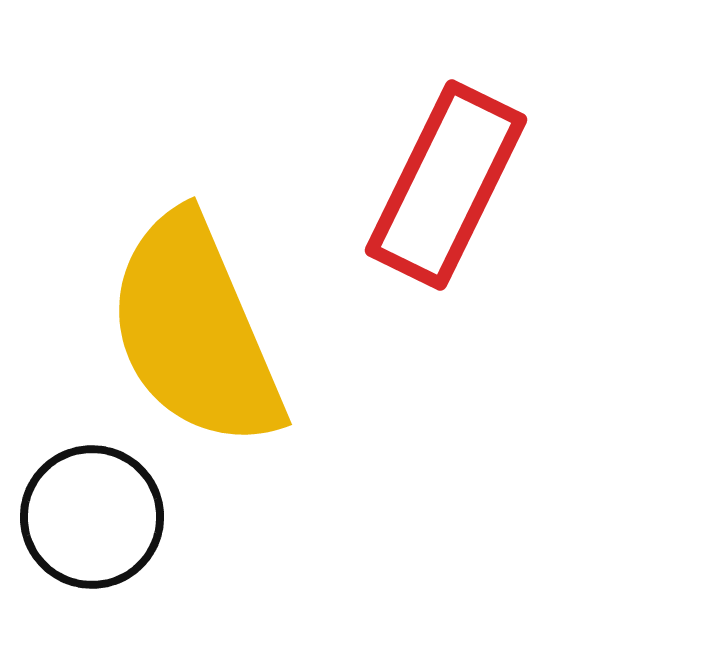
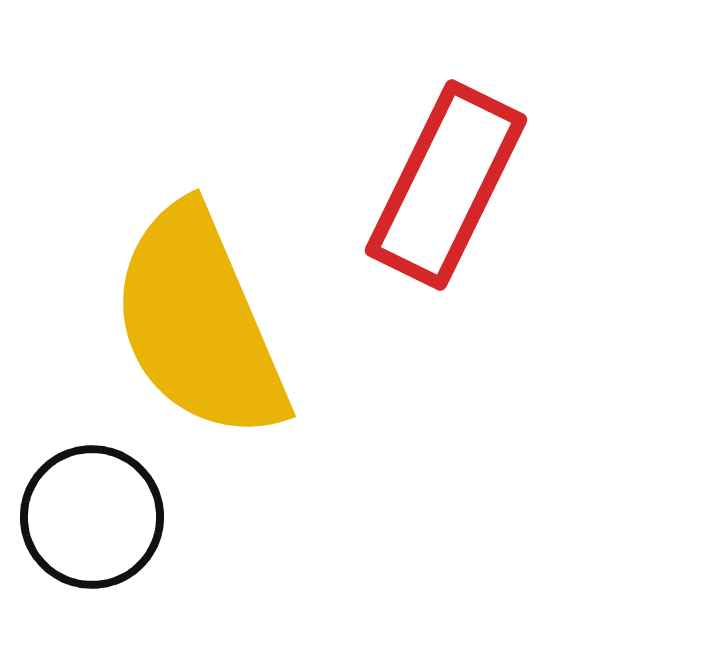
yellow semicircle: moved 4 px right, 8 px up
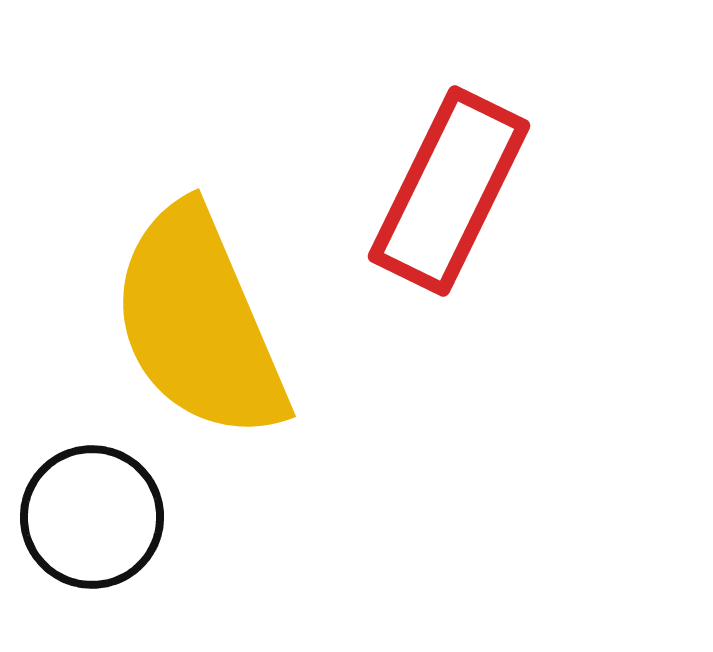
red rectangle: moved 3 px right, 6 px down
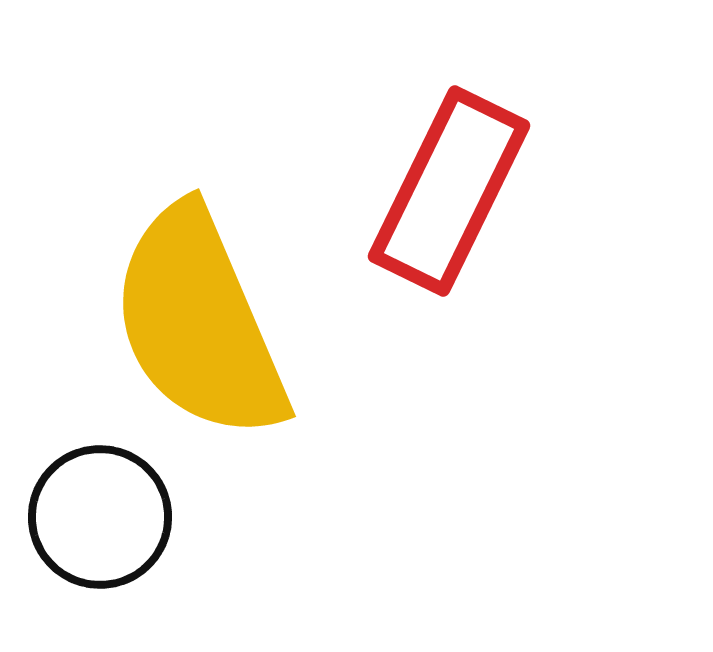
black circle: moved 8 px right
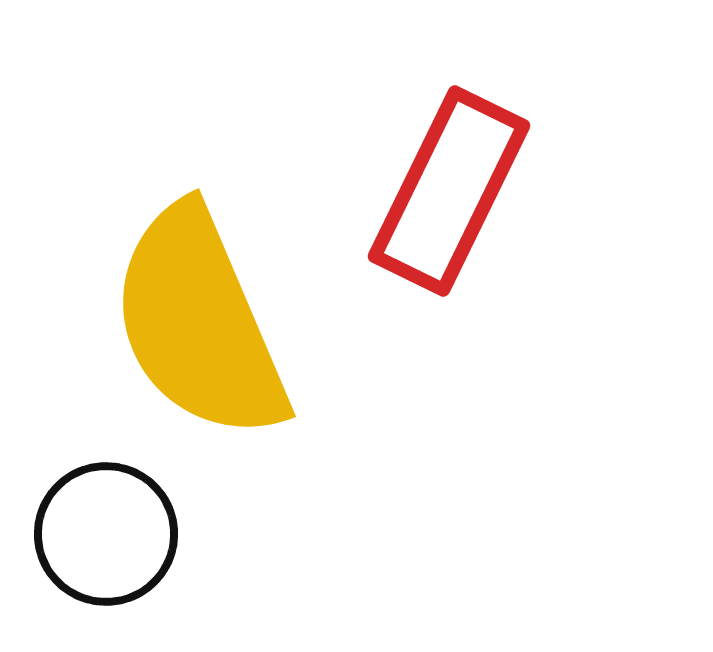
black circle: moved 6 px right, 17 px down
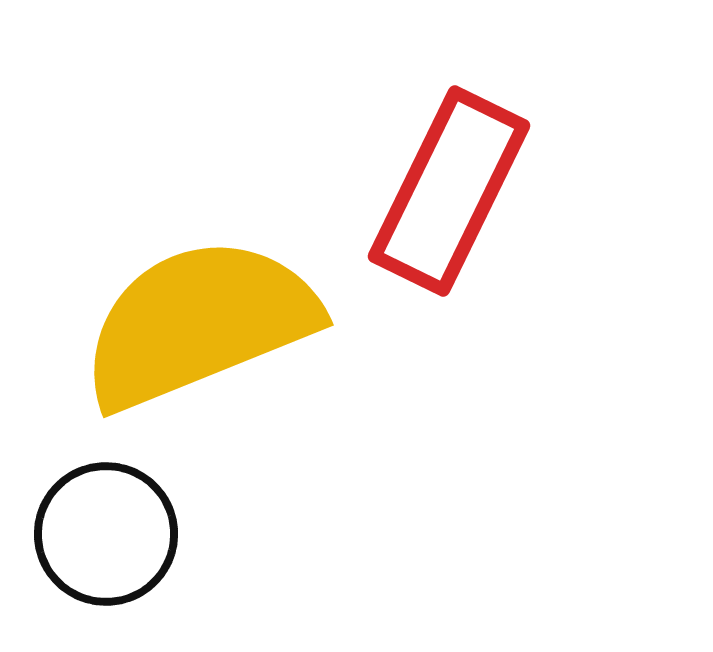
yellow semicircle: rotated 91 degrees clockwise
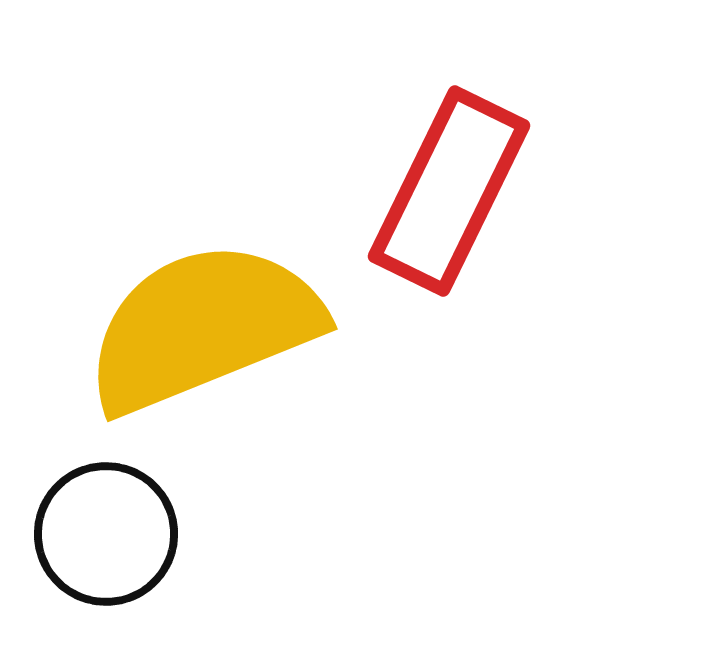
yellow semicircle: moved 4 px right, 4 px down
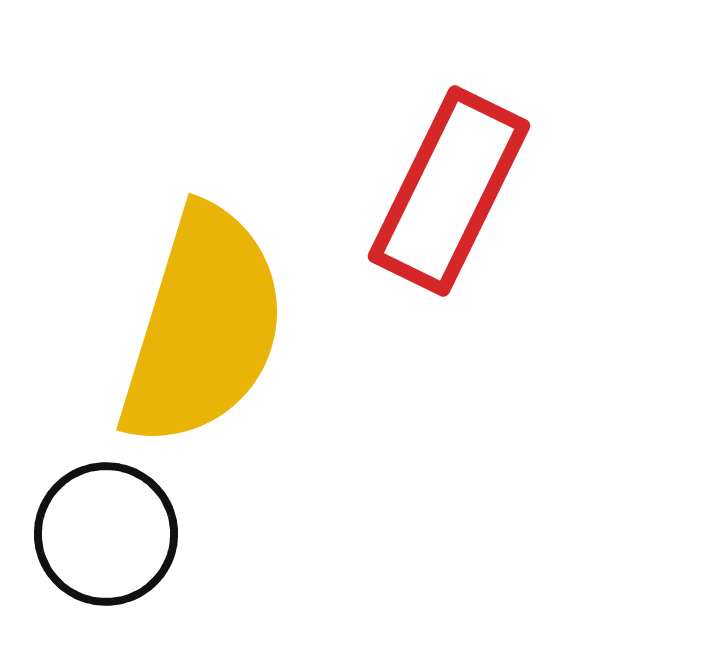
yellow semicircle: rotated 129 degrees clockwise
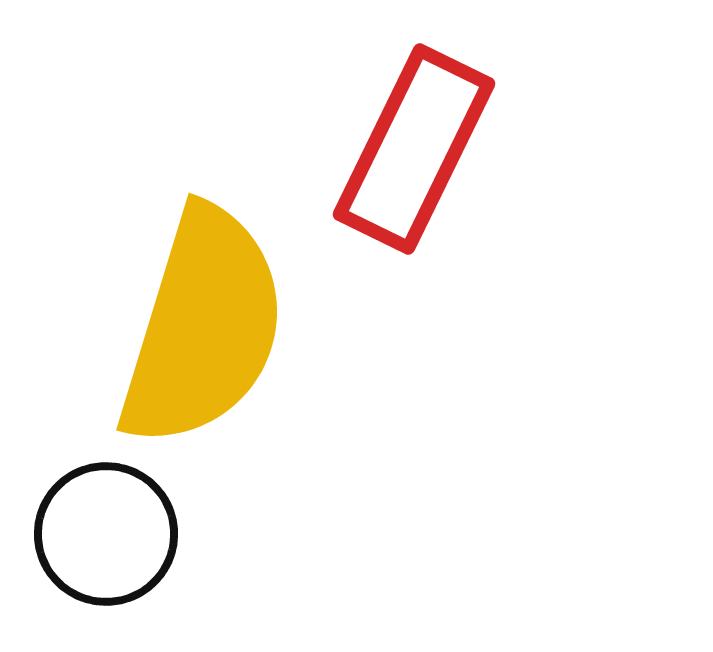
red rectangle: moved 35 px left, 42 px up
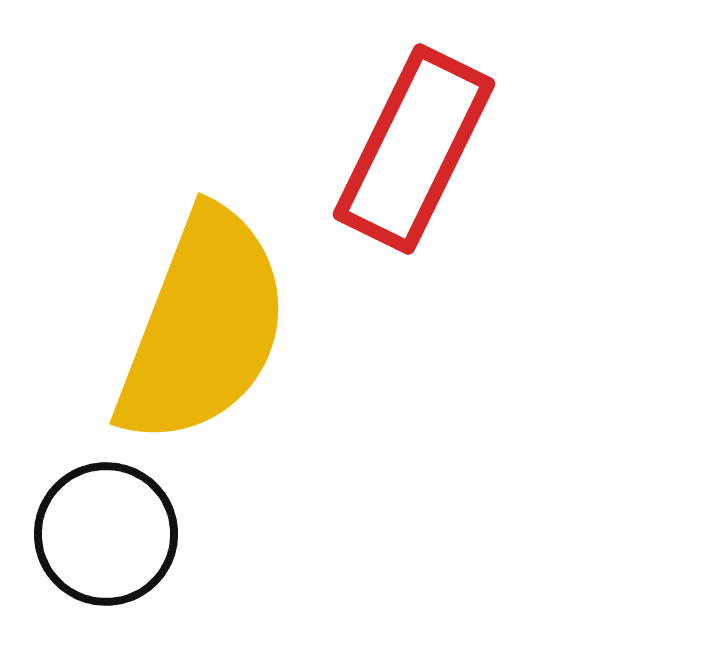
yellow semicircle: rotated 4 degrees clockwise
